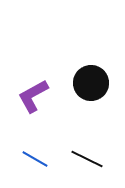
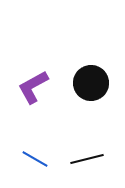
purple L-shape: moved 9 px up
black line: rotated 40 degrees counterclockwise
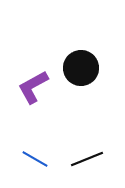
black circle: moved 10 px left, 15 px up
black line: rotated 8 degrees counterclockwise
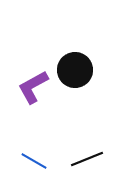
black circle: moved 6 px left, 2 px down
blue line: moved 1 px left, 2 px down
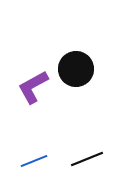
black circle: moved 1 px right, 1 px up
blue line: rotated 52 degrees counterclockwise
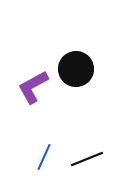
blue line: moved 10 px right, 4 px up; rotated 44 degrees counterclockwise
